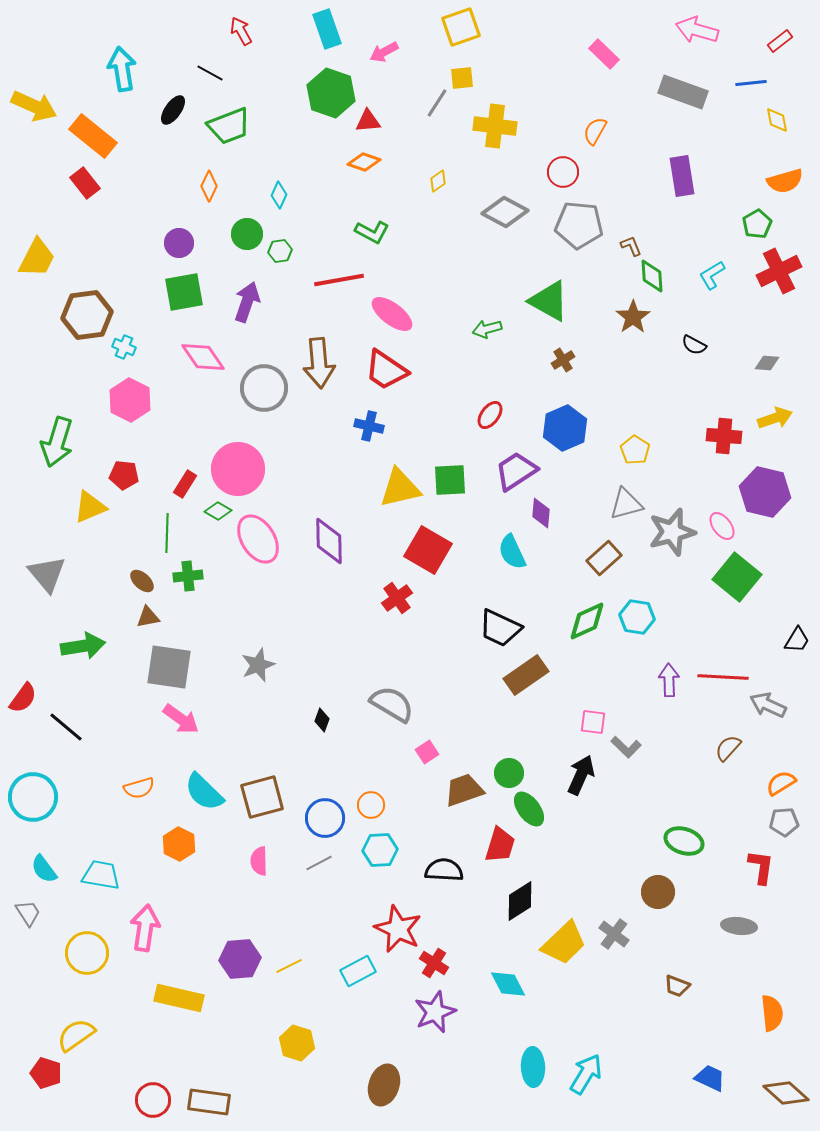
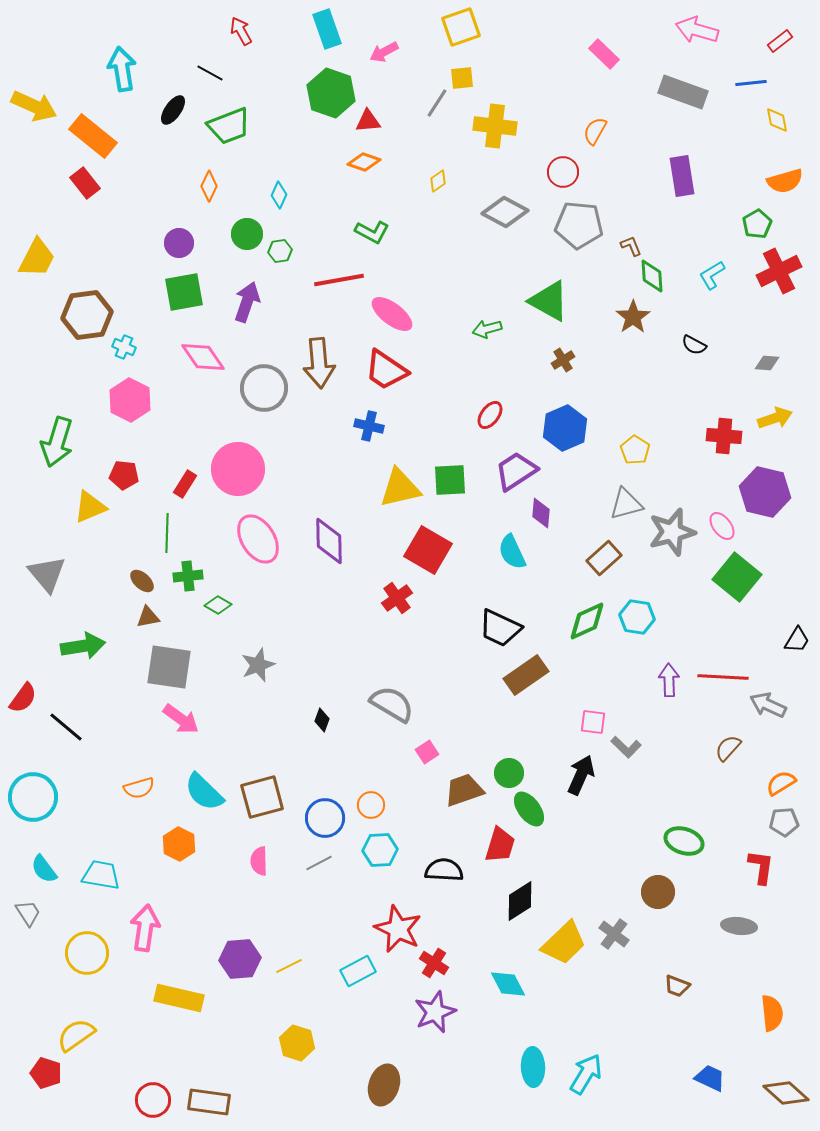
green diamond at (218, 511): moved 94 px down
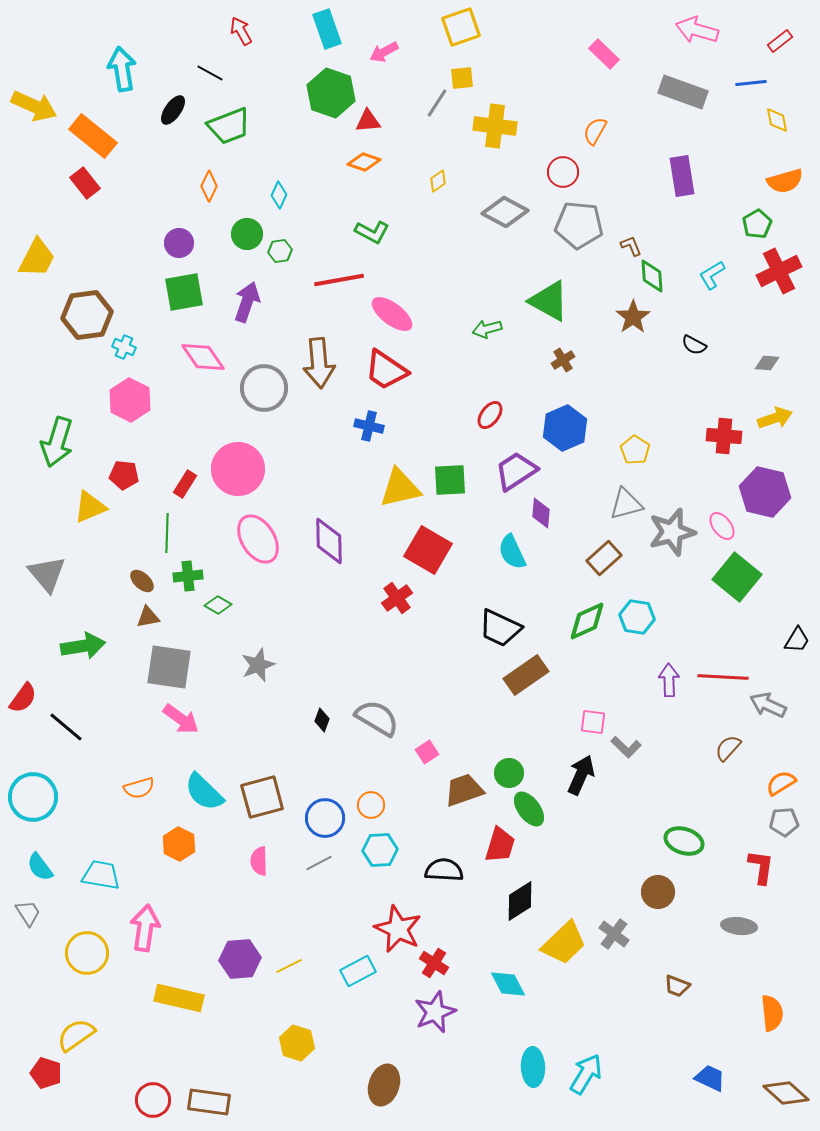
gray semicircle at (392, 704): moved 15 px left, 14 px down
cyan semicircle at (44, 869): moved 4 px left, 2 px up
